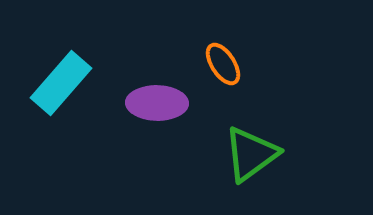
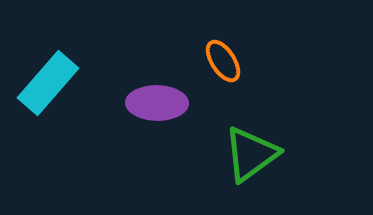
orange ellipse: moved 3 px up
cyan rectangle: moved 13 px left
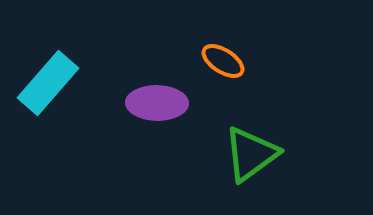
orange ellipse: rotated 24 degrees counterclockwise
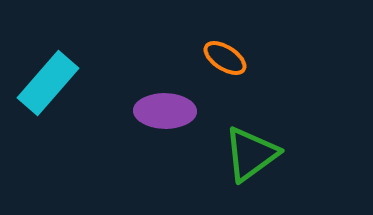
orange ellipse: moved 2 px right, 3 px up
purple ellipse: moved 8 px right, 8 px down
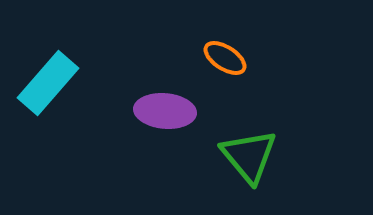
purple ellipse: rotated 4 degrees clockwise
green triangle: moved 2 px left, 2 px down; rotated 34 degrees counterclockwise
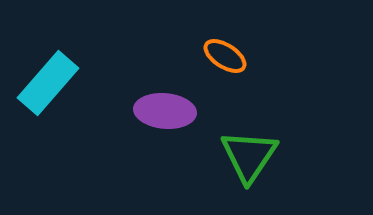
orange ellipse: moved 2 px up
green triangle: rotated 14 degrees clockwise
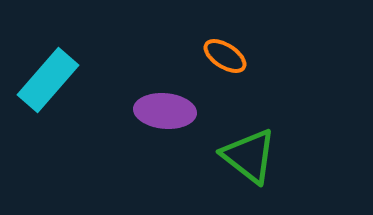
cyan rectangle: moved 3 px up
green triangle: rotated 26 degrees counterclockwise
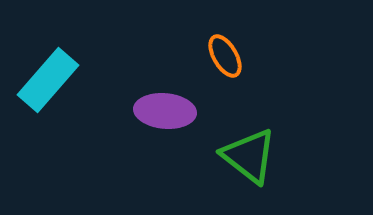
orange ellipse: rotated 27 degrees clockwise
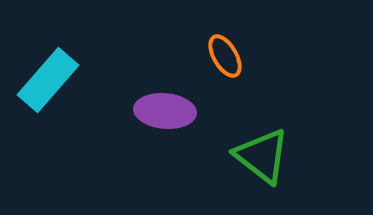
green triangle: moved 13 px right
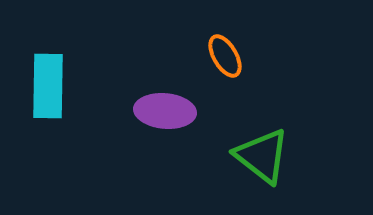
cyan rectangle: moved 6 px down; rotated 40 degrees counterclockwise
